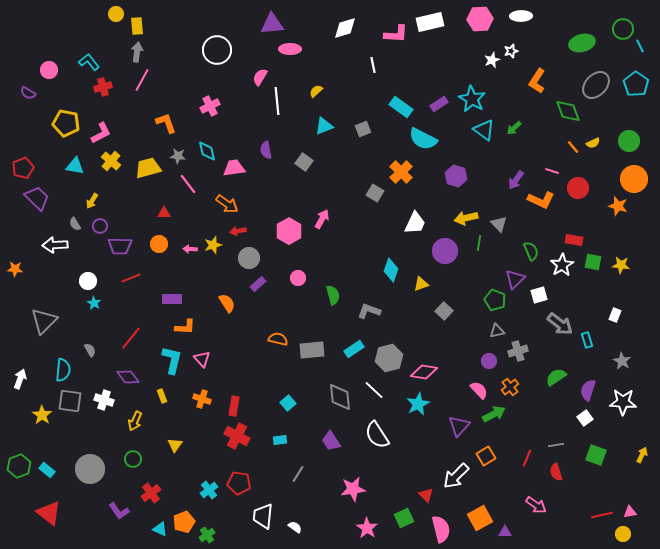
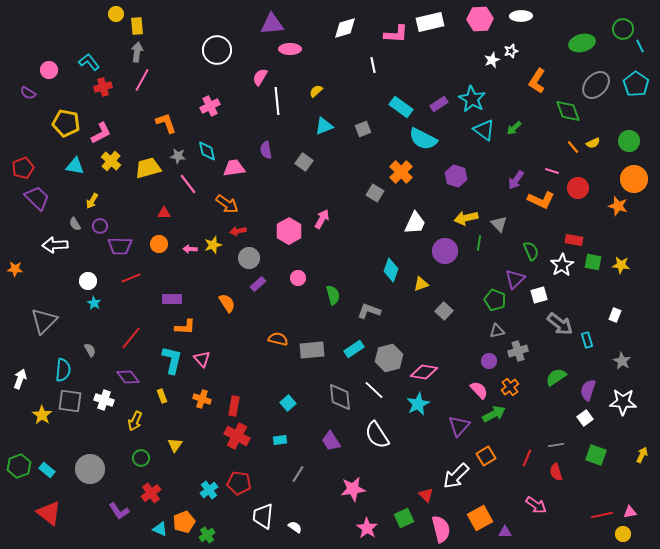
green circle at (133, 459): moved 8 px right, 1 px up
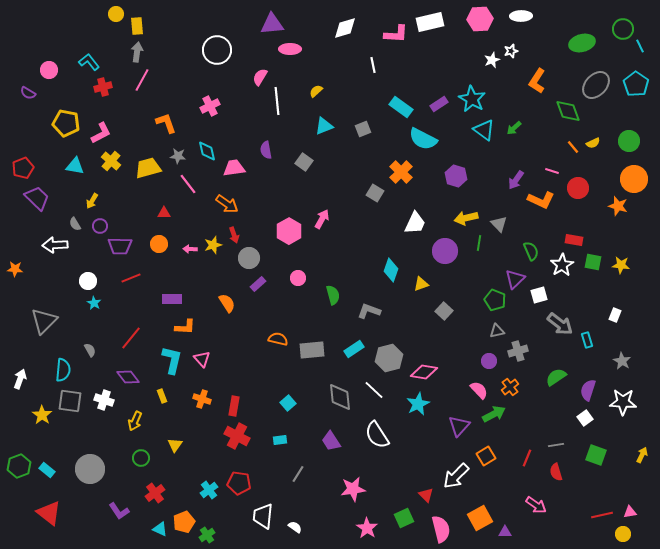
red arrow at (238, 231): moved 4 px left, 4 px down; rotated 98 degrees counterclockwise
red cross at (151, 493): moved 4 px right
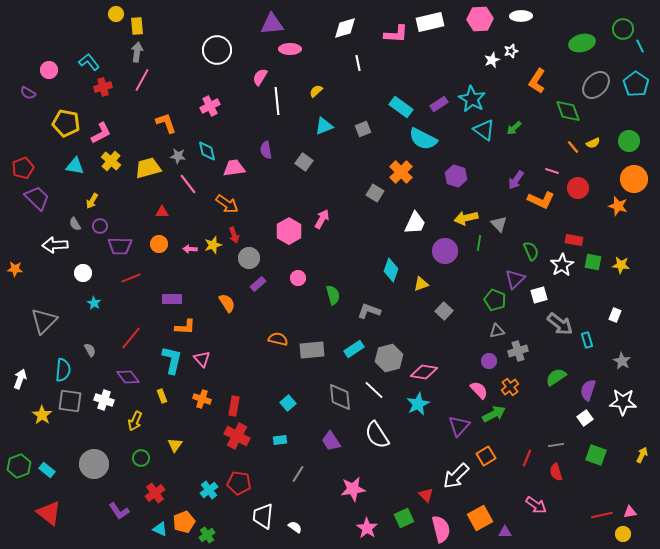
white line at (373, 65): moved 15 px left, 2 px up
red triangle at (164, 213): moved 2 px left, 1 px up
white circle at (88, 281): moved 5 px left, 8 px up
gray circle at (90, 469): moved 4 px right, 5 px up
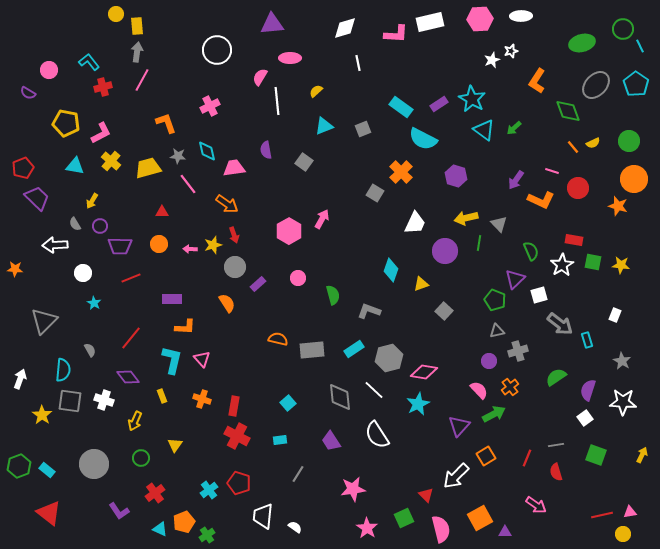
pink ellipse at (290, 49): moved 9 px down
gray circle at (249, 258): moved 14 px left, 9 px down
red pentagon at (239, 483): rotated 10 degrees clockwise
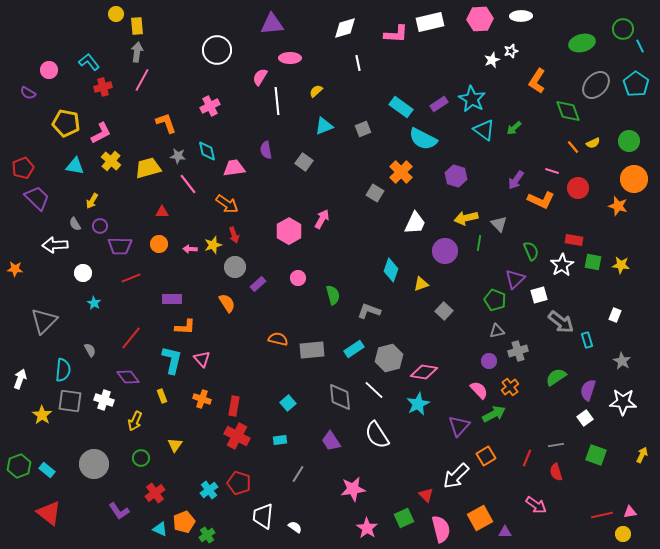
gray arrow at (560, 324): moved 1 px right, 2 px up
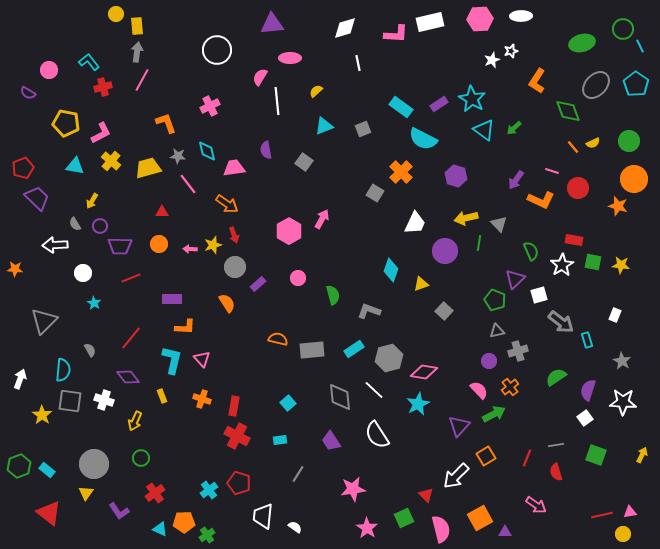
yellow triangle at (175, 445): moved 89 px left, 48 px down
orange pentagon at (184, 522): rotated 20 degrees clockwise
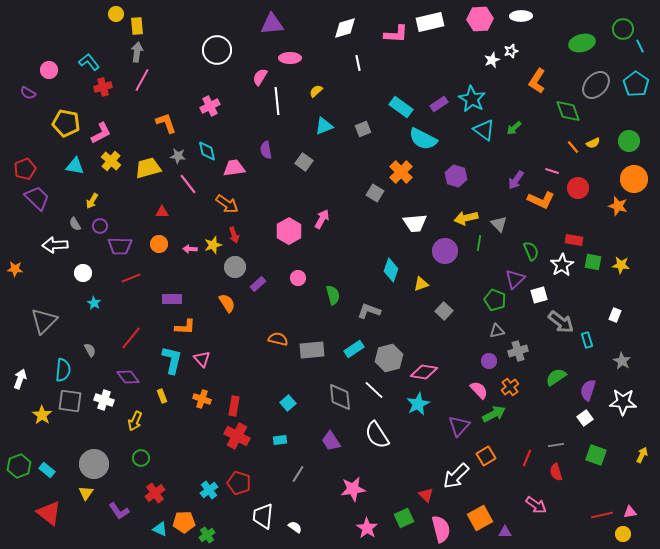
red pentagon at (23, 168): moved 2 px right, 1 px down
white trapezoid at (415, 223): rotated 60 degrees clockwise
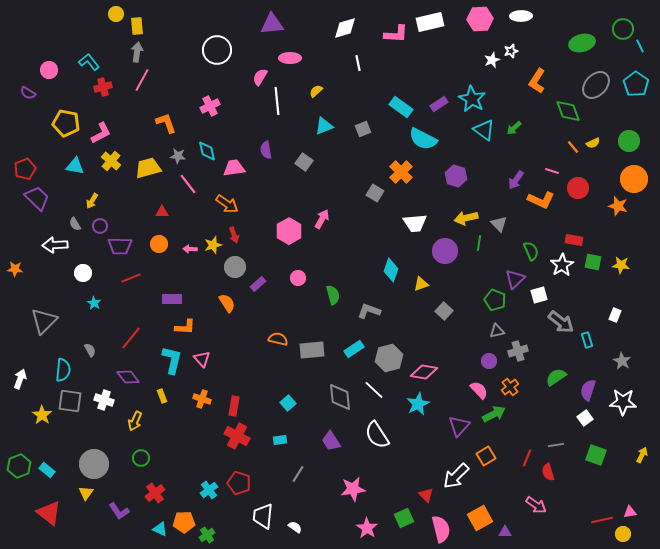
red semicircle at (556, 472): moved 8 px left
red line at (602, 515): moved 5 px down
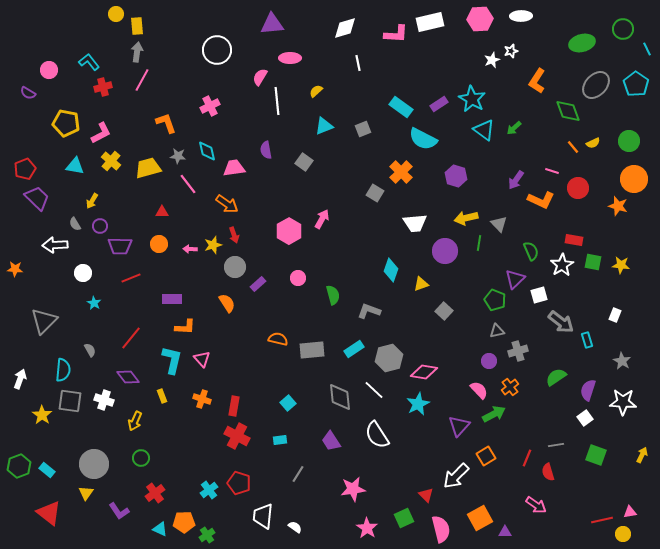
cyan line at (640, 46): moved 7 px right, 3 px down
